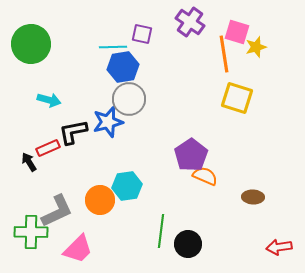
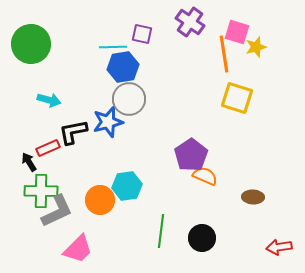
green cross: moved 10 px right, 41 px up
black circle: moved 14 px right, 6 px up
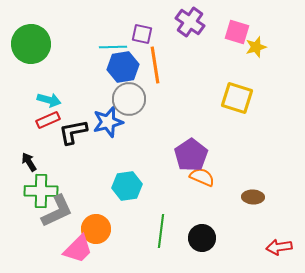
orange line: moved 69 px left, 11 px down
red rectangle: moved 28 px up
orange semicircle: moved 3 px left, 1 px down
orange circle: moved 4 px left, 29 px down
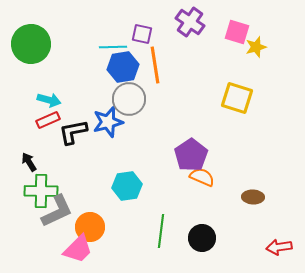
orange circle: moved 6 px left, 2 px up
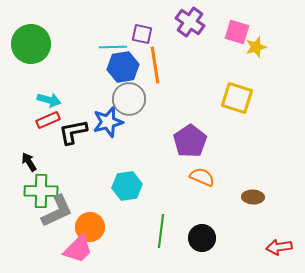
purple pentagon: moved 1 px left, 14 px up
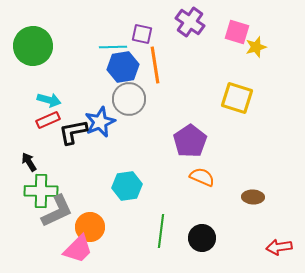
green circle: moved 2 px right, 2 px down
blue star: moved 8 px left; rotated 8 degrees counterclockwise
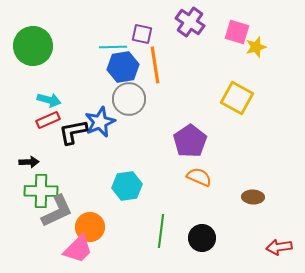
yellow square: rotated 12 degrees clockwise
black arrow: rotated 120 degrees clockwise
orange semicircle: moved 3 px left
